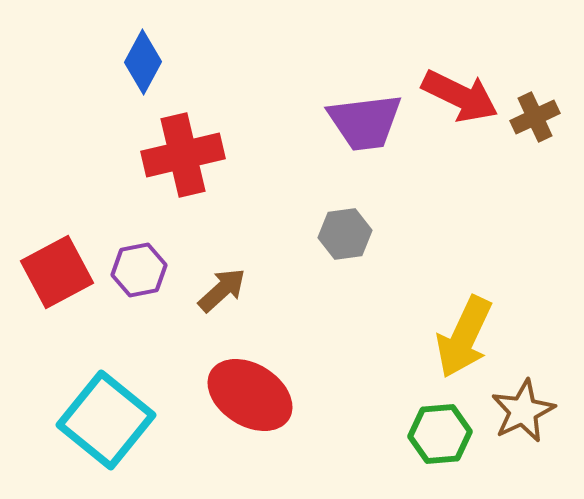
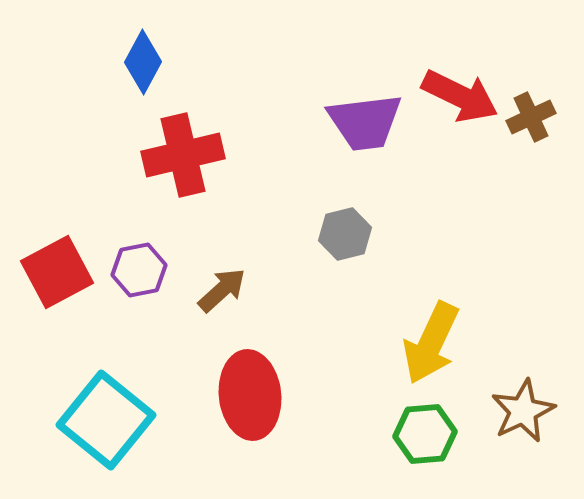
brown cross: moved 4 px left
gray hexagon: rotated 6 degrees counterclockwise
yellow arrow: moved 33 px left, 6 px down
red ellipse: rotated 52 degrees clockwise
green hexagon: moved 15 px left
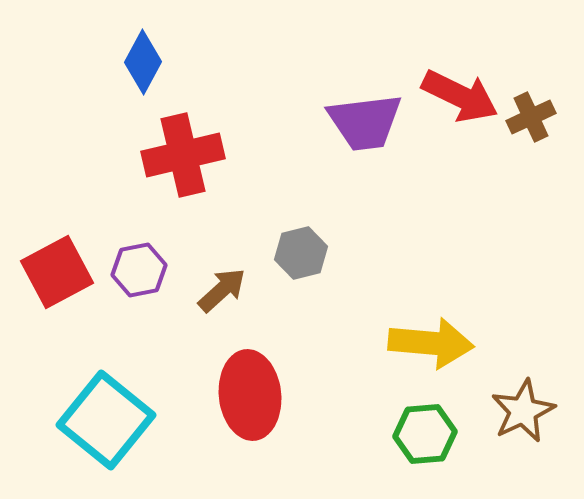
gray hexagon: moved 44 px left, 19 px down
yellow arrow: rotated 110 degrees counterclockwise
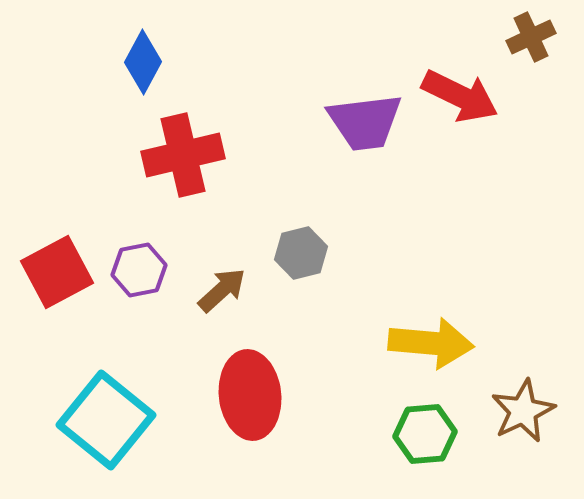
brown cross: moved 80 px up
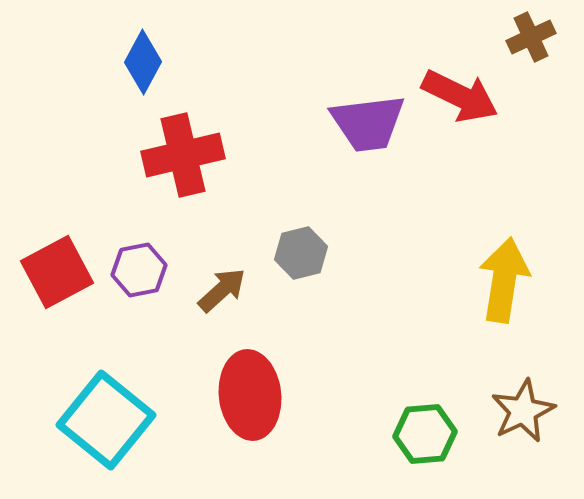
purple trapezoid: moved 3 px right, 1 px down
yellow arrow: moved 73 px right, 63 px up; rotated 86 degrees counterclockwise
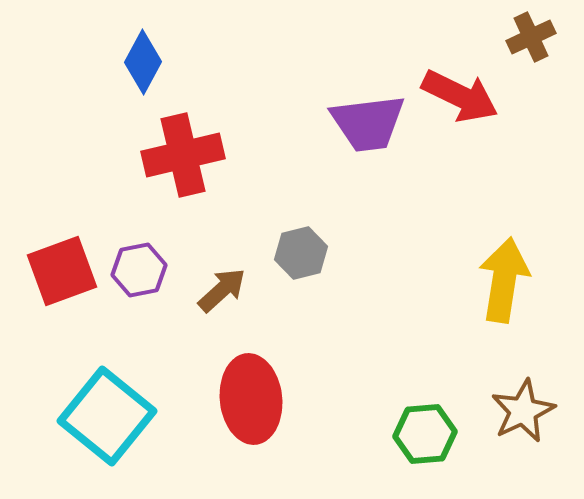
red square: moved 5 px right, 1 px up; rotated 8 degrees clockwise
red ellipse: moved 1 px right, 4 px down
cyan square: moved 1 px right, 4 px up
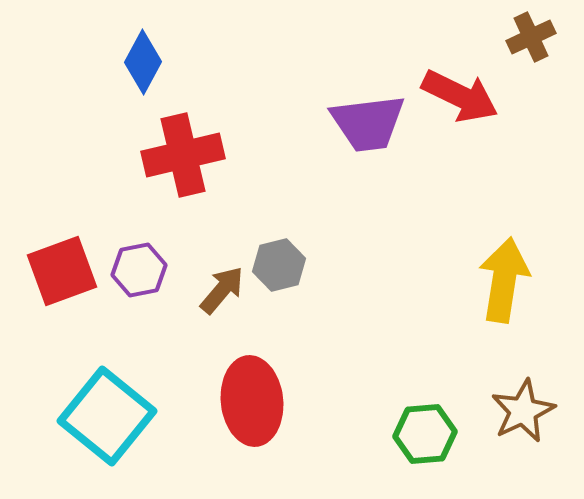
gray hexagon: moved 22 px left, 12 px down
brown arrow: rotated 8 degrees counterclockwise
red ellipse: moved 1 px right, 2 px down
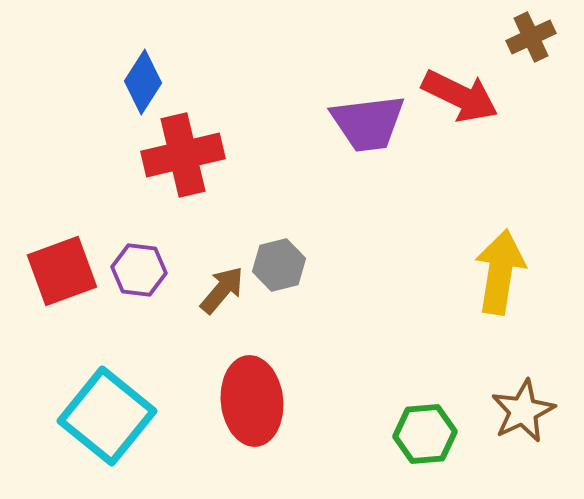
blue diamond: moved 20 px down; rotated 4 degrees clockwise
purple hexagon: rotated 18 degrees clockwise
yellow arrow: moved 4 px left, 8 px up
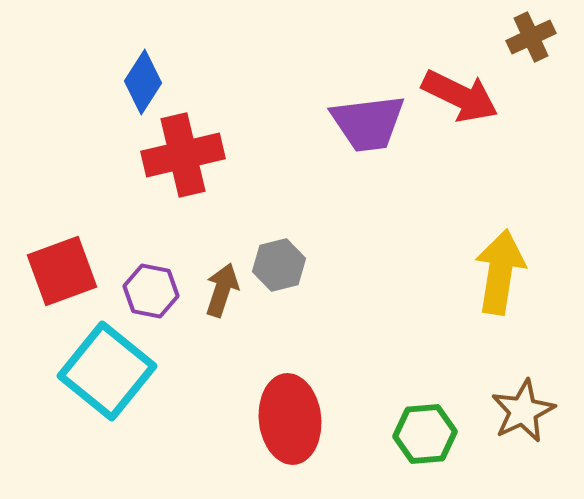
purple hexagon: moved 12 px right, 21 px down; rotated 4 degrees clockwise
brown arrow: rotated 22 degrees counterclockwise
red ellipse: moved 38 px right, 18 px down
cyan square: moved 45 px up
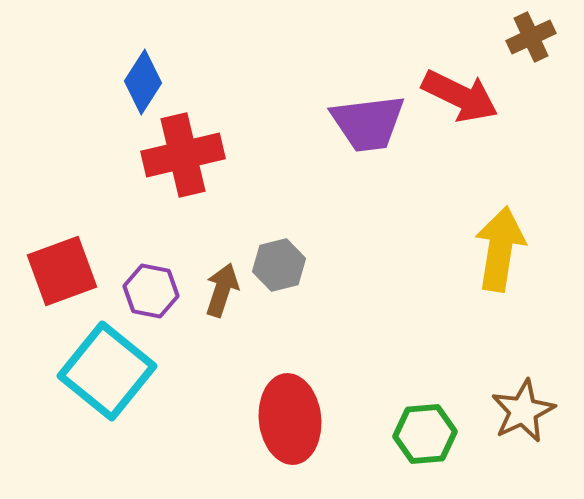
yellow arrow: moved 23 px up
